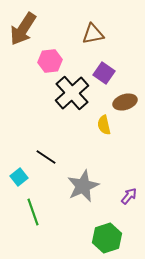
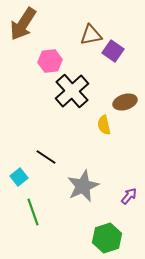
brown arrow: moved 5 px up
brown triangle: moved 2 px left, 1 px down
purple square: moved 9 px right, 22 px up
black cross: moved 2 px up
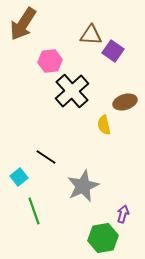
brown triangle: rotated 15 degrees clockwise
purple arrow: moved 6 px left, 18 px down; rotated 24 degrees counterclockwise
green line: moved 1 px right, 1 px up
green hexagon: moved 4 px left; rotated 8 degrees clockwise
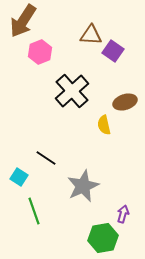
brown arrow: moved 3 px up
pink hexagon: moved 10 px left, 9 px up; rotated 15 degrees counterclockwise
black line: moved 1 px down
cyan square: rotated 18 degrees counterclockwise
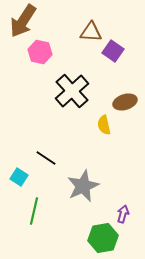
brown triangle: moved 3 px up
pink hexagon: rotated 25 degrees counterclockwise
green line: rotated 32 degrees clockwise
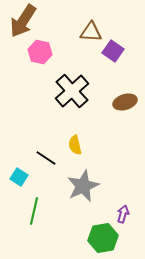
yellow semicircle: moved 29 px left, 20 px down
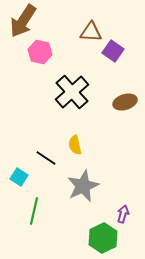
black cross: moved 1 px down
green hexagon: rotated 16 degrees counterclockwise
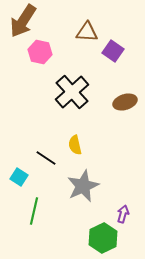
brown triangle: moved 4 px left
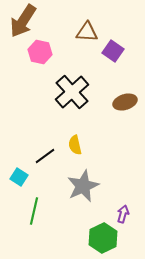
black line: moved 1 px left, 2 px up; rotated 70 degrees counterclockwise
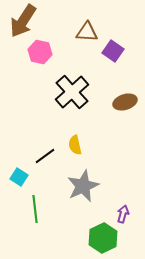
green line: moved 1 px right, 2 px up; rotated 20 degrees counterclockwise
